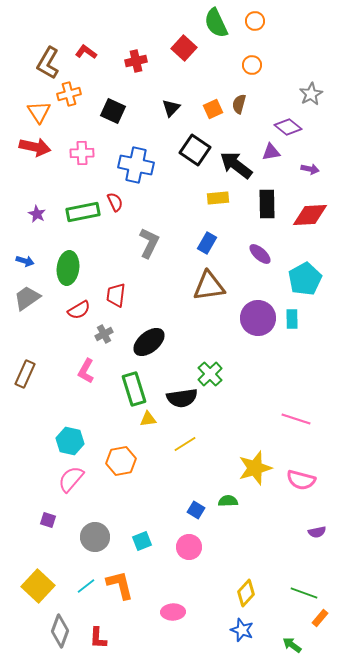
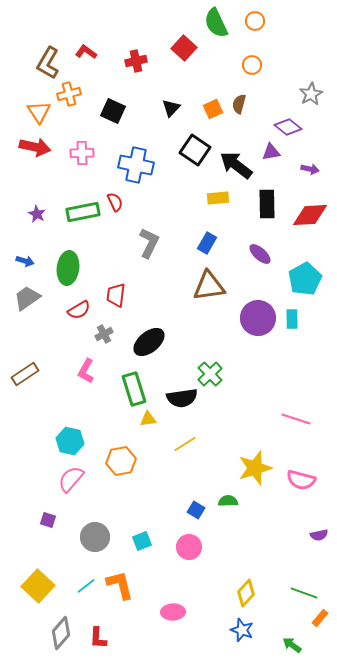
brown rectangle at (25, 374): rotated 32 degrees clockwise
purple semicircle at (317, 532): moved 2 px right, 3 px down
gray diamond at (60, 631): moved 1 px right, 2 px down; rotated 20 degrees clockwise
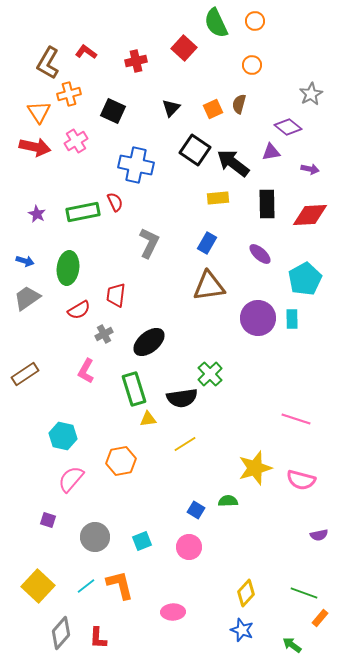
pink cross at (82, 153): moved 6 px left, 12 px up; rotated 30 degrees counterclockwise
black arrow at (236, 165): moved 3 px left, 2 px up
cyan hexagon at (70, 441): moved 7 px left, 5 px up
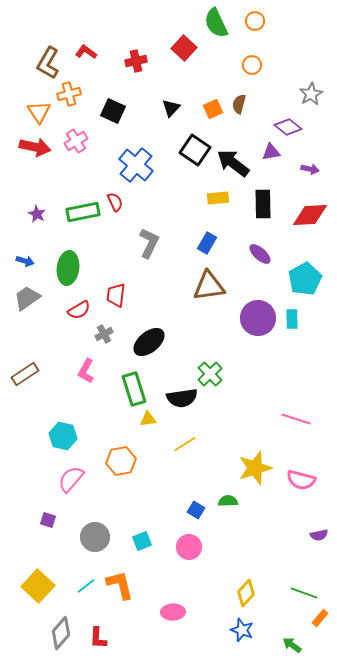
blue cross at (136, 165): rotated 28 degrees clockwise
black rectangle at (267, 204): moved 4 px left
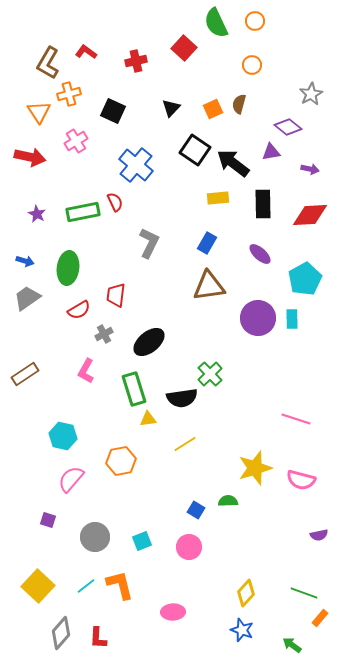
red arrow at (35, 147): moved 5 px left, 10 px down
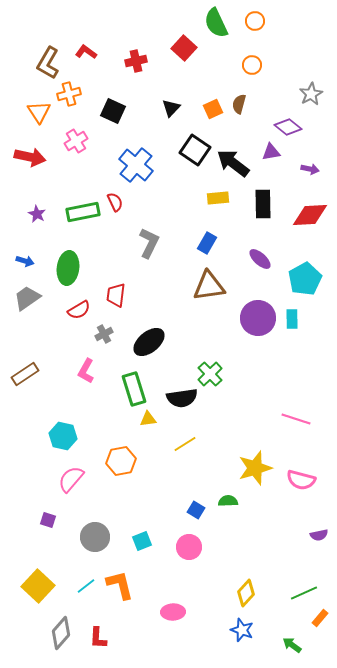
purple ellipse at (260, 254): moved 5 px down
green line at (304, 593): rotated 44 degrees counterclockwise
